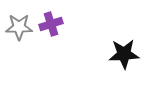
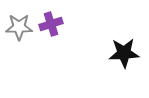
black star: moved 1 px up
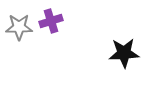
purple cross: moved 3 px up
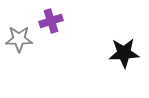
gray star: moved 12 px down
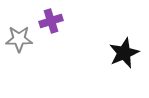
black star: rotated 20 degrees counterclockwise
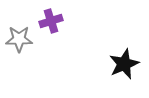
black star: moved 11 px down
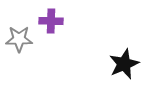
purple cross: rotated 20 degrees clockwise
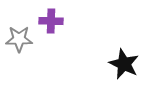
black star: rotated 24 degrees counterclockwise
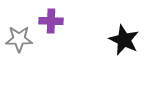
black star: moved 24 px up
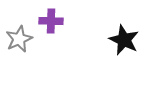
gray star: rotated 24 degrees counterclockwise
